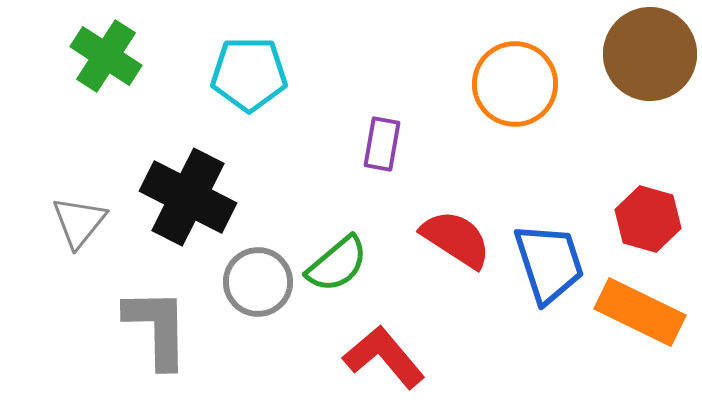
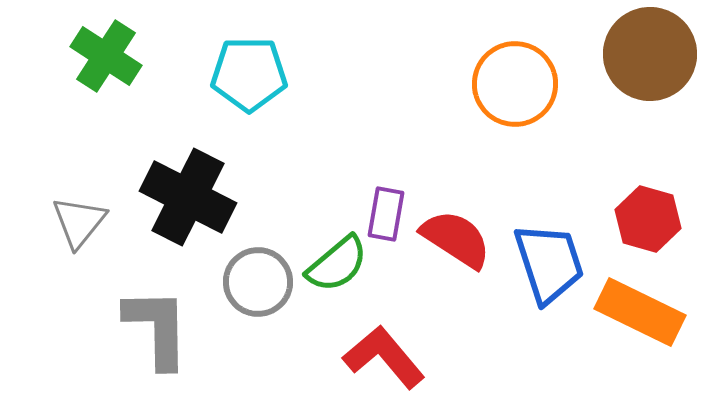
purple rectangle: moved 4 px right, 70 px down
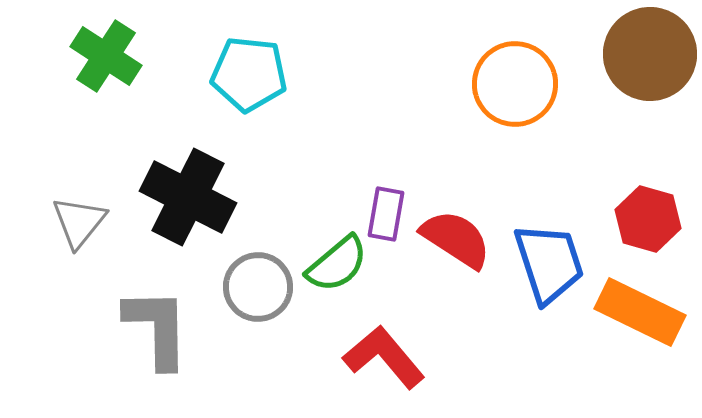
cyan pentagon: rotated 6 degrees clockwise
gray circle: moved 5 px down
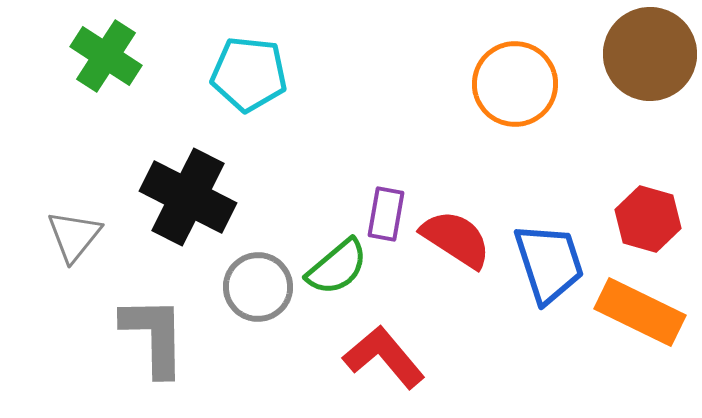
gray triangle: moved 5 px left, 14 px down
green semicircle: moved 3 px down
gray L-shape: moved 3 px left, 8 px down
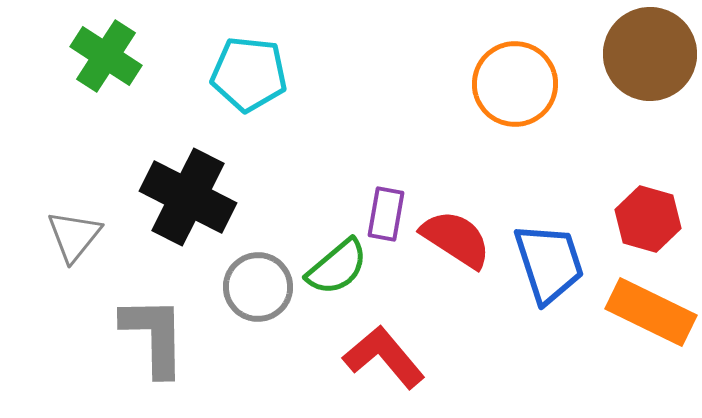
orange rectangle: moved 11 px right
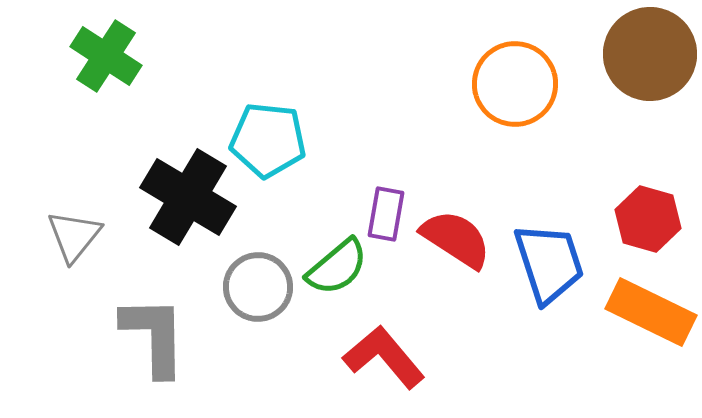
cyan pentagon: moved 19 px right, 66 px down
black cross: rotated 4 degrees clockwise
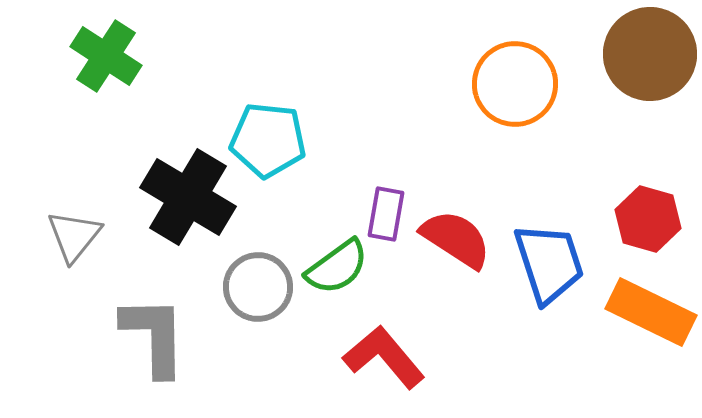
green semicircle: rotated 4 degrees clockwise
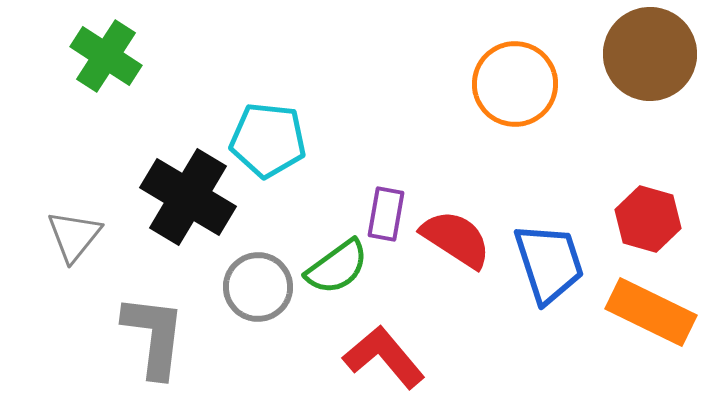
gray L-shape: rotated 8 degrees clockwise
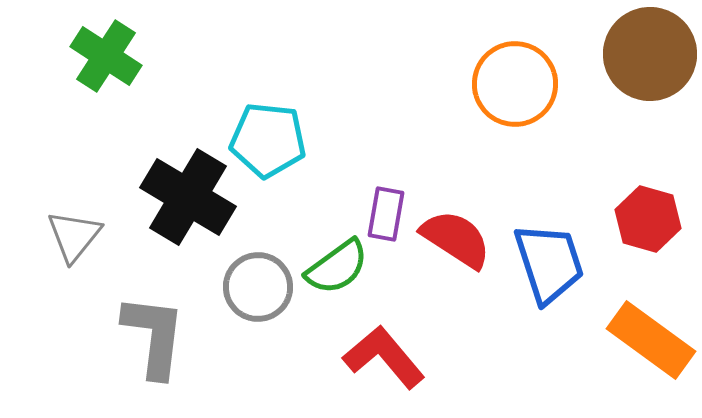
orange rectangle: moved 28 px down; rotated 10 degrees clockwise
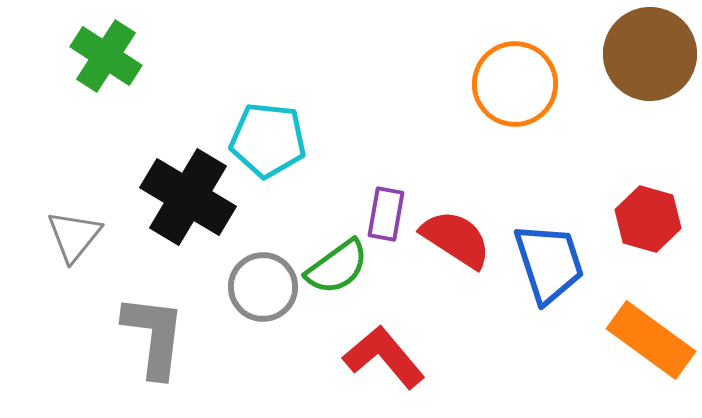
gray circle: moved 5 px right
